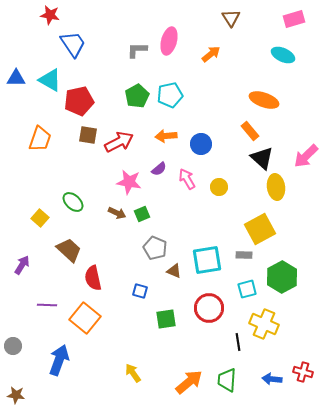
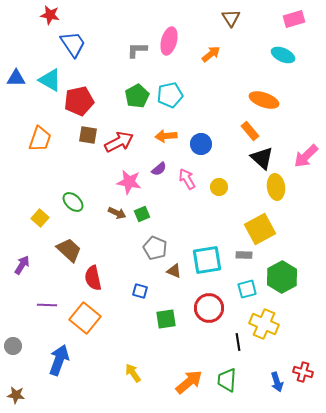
blue arrow at (272, 379): moved 5 px right, 3 px down; rotated 114 degrees counterclockwise
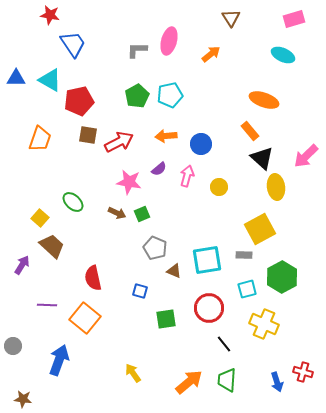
pink arrow at (187, 179): moved 3 px up; rotated 45 degrees clockwise
brown trapezoid at (69, 250): moved 17 px left, 4 px up
black line at (238, 342): moved 14 px left, 2 px down; rotated 30 degrees counterclockwise
brown star at (16, 395): moved 7 px right, 4 px down
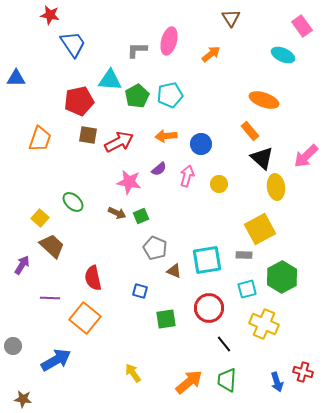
pink rectangle at (294, 19): moved 8 px right, 7 px down; rotated 70 degrees clockwise
cyan triangle at (50, 80): moved 60 px right; rotated 25 degrees counterclockwise
yellow circle at (219, 187): moved 3 px up
green square at (142, 214): moved 1 px left, 2 px down
purple line at (47, 305): moved 3 px right, 7 px up
blue arrow at (59, 360): moved 3 px left; rotated 40 degrees clockwise
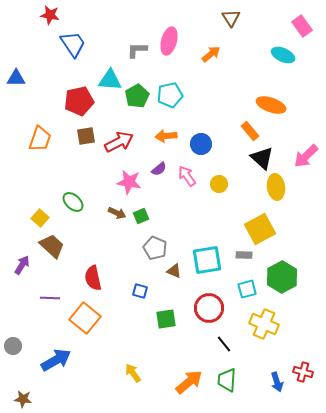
orange ellipse at (264, 100): moved 7 px right, 5 px down
brown square at (88, 135): moved 2 px left, 1 px down; rotated 18 degrees counterclockwise
pink arrow at (187, 176): rotated 50 degrees counterclockwise
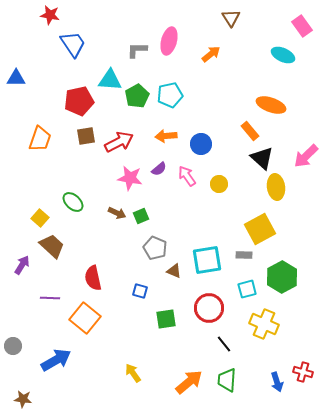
pink star at (129, 182): moved 1 px right, 4 px up
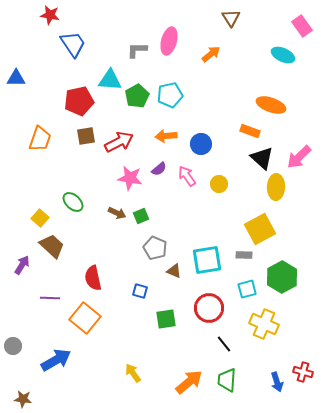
orange rectangle at (250, 131): rotated 30 degrees counterclockwise
pink arrow at (306, 156): moved 7 px left, 1 px down
yellow ellipse at (276, 187): rotated 10 degrees clockwise
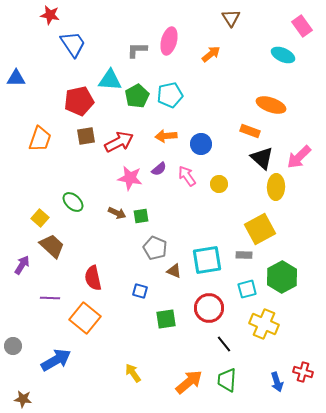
green square at (141, 216): rotated 14 degrees clockwise
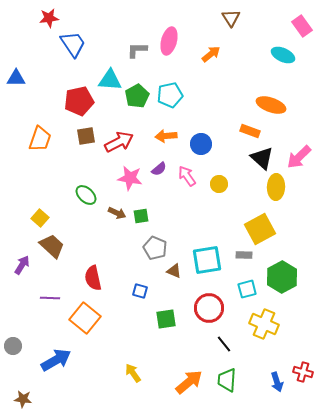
red star at (50, 15): moved 1 px left, 3 px down; rotated 18 degrees counterclockwise
green ellipse at (73, 202): moved 13 px right, 7 px up
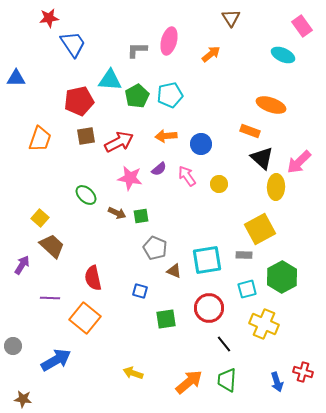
pink arrow at (299, 157): moved 5 px down
yellow arrow at (133, 373): rotated 36 degrees counterclockwise
